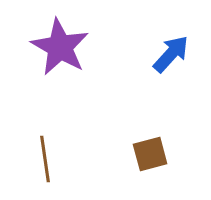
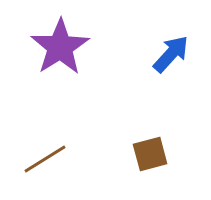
purple star: rotated 10 degrees clockwise
brown line: rotated 66 degrees clockwise
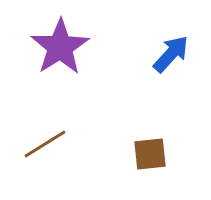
brown square: rotated 9 degrees clockwise
brown line: moved 15 px up
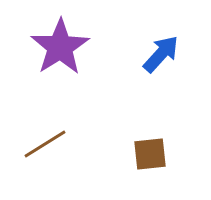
blue arrow: moved 10 px left
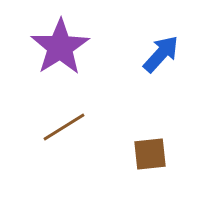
brown line: moved 19 px right, 17 px up
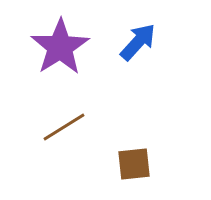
blue arrow: moved 23 px left, 12 px up
brown square: moved 16 px left, 10 px down
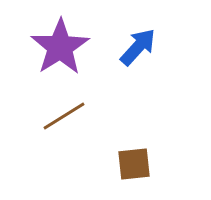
blue arrow: moved 5 px down
brown line: moved 11 px up
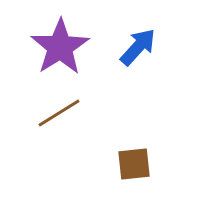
brown line: moved 5 px left, 3 px up
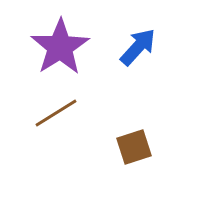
brown line: moved 3 px left
brown square: moved 17 px up; rotated 12 degrees counterclockwise
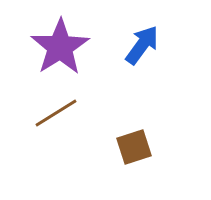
blue arrow: moved 4 px right, 2 px up; rotated 6 degrees counterclockwise
